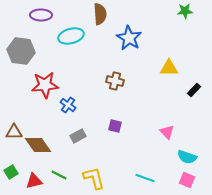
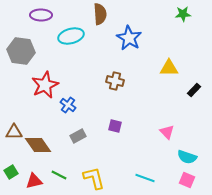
green star: moved 2 px left, 3 px down
red star: rotated 20 degrees counterclockwise
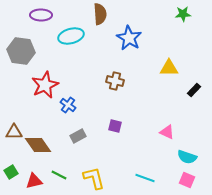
pink triangle: rotated 21 degrees counterclockwise
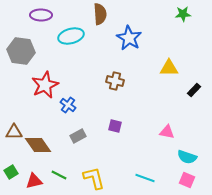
pink triangle: rotated 14 degrees counterclockwise
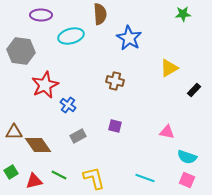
yellow triangle: rotated 30 degrees counterclockwise
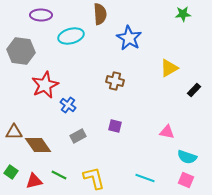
green square: rotated 24 degrees counterclockwise
pink square: moved 1 px left
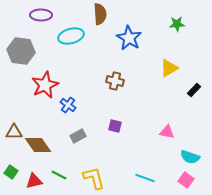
green star: moved 6 px left, 10 px down
cyan semicircle: moved 3 px right
pink square: rotated 14 degrees clockwise
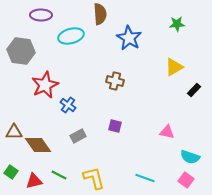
yellow triangle: moved 5 px right, 1 px up
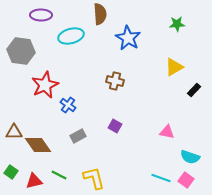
blue star: moved 1 px left
purple square: rotated 16 degrees clockwise
cyan line: moved 16 px right
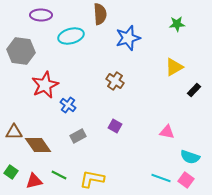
blue star: rotated 25 degrees clockwise
brown cross: rotated 18 degrees clockwise
yellow L-shape: moved 2 px left, 1 px down; rotated 65 degrees counterclockwise
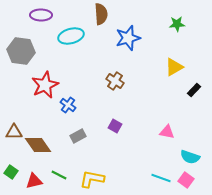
brown semicircle: moved 1 px right
